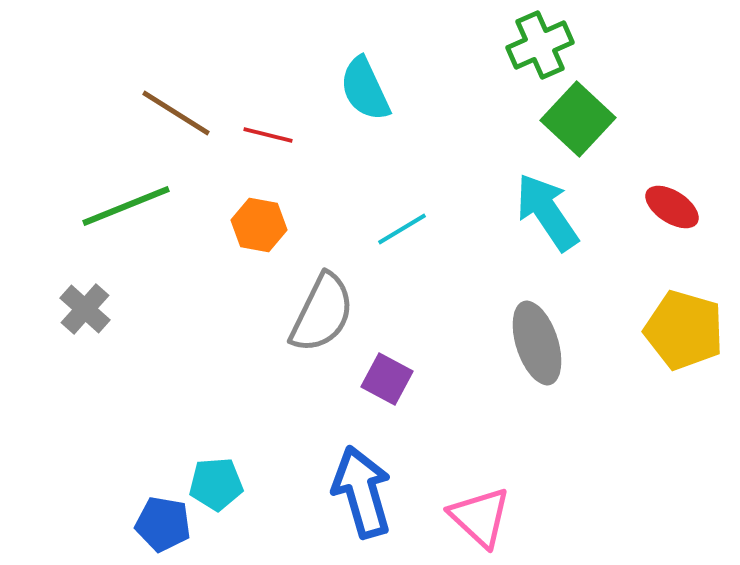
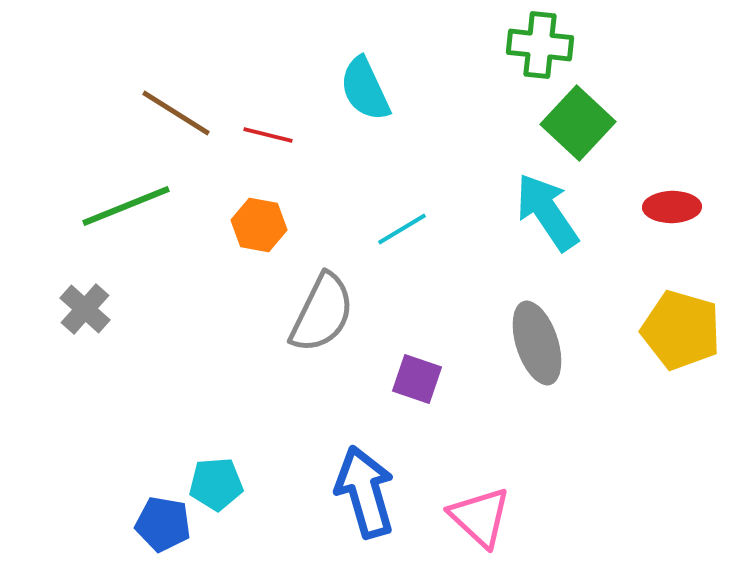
green cross: rotated 30 degrees clockwise
green square: moved 4 px down
red ellipse: rotated 34 degrees counterclockwise
yellow pentagon: moved 3 px left
purple square: moved 30 px right; rotated 9 degrees counterclockwise
blue arrow: moved 3 px right
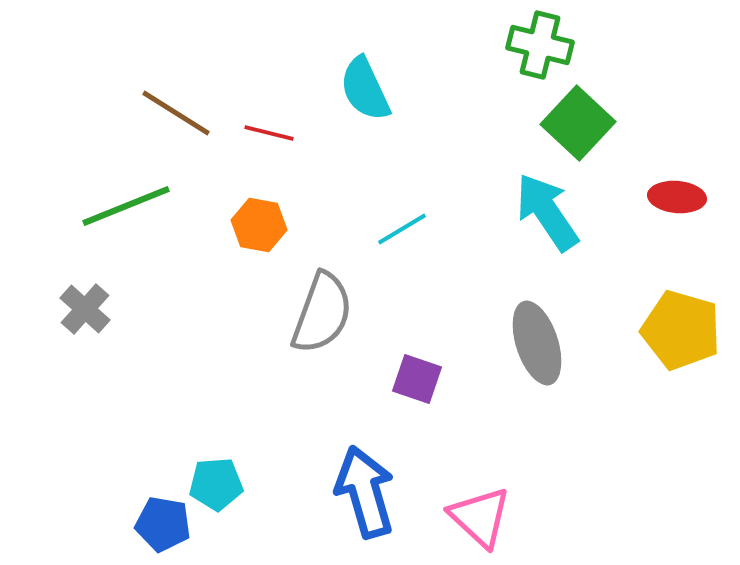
green cross: rotated 8 degrees clockwise
red line: moved 1 px right, 2 px up
red ellipse: moved 5 px right, 10 px up; rotated 6 degrees clockwise
gray semicircle: rotated 6 degrees counterclockwise
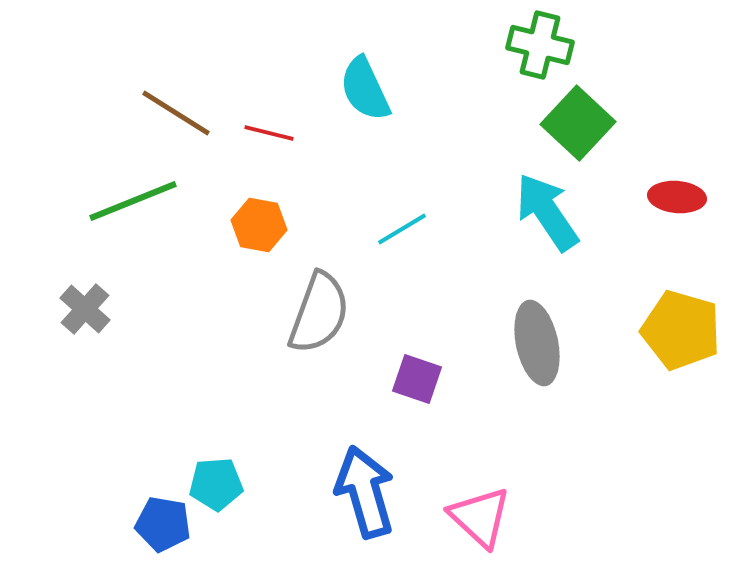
green line: moved 7 px right, 5 px up
gray semicircle: moved 3 px left
gray ellipse: rotated 6 degrees clockwise
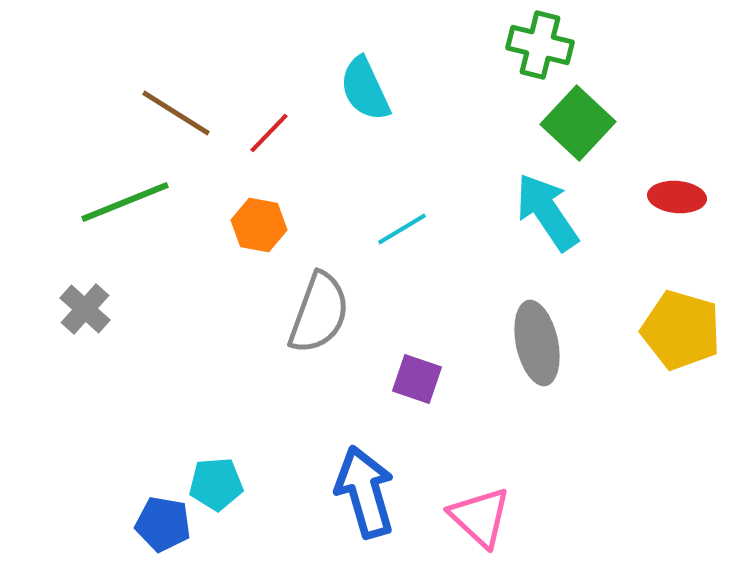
red line: rotated 60 degrees counterclockwise
green line: moved 8 px left, 1 px down
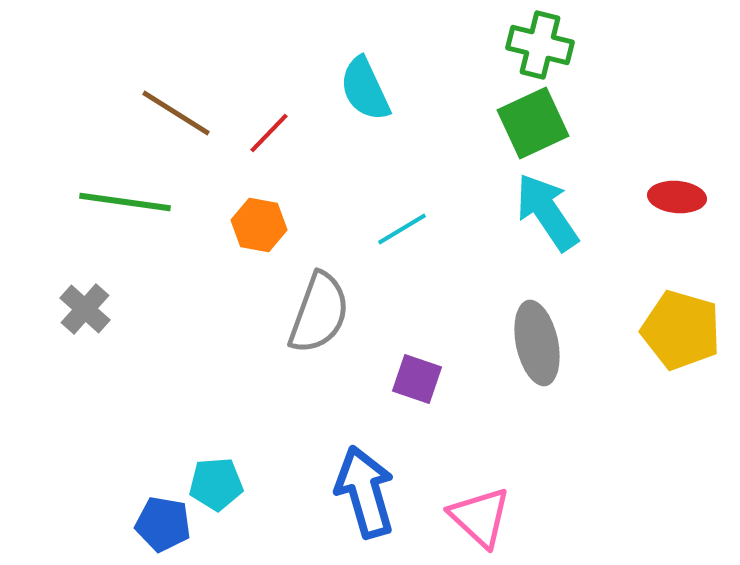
green square: moved 45 px left; rotated 22 degrees clockwise
green line: rotated 30 degrees clockwise
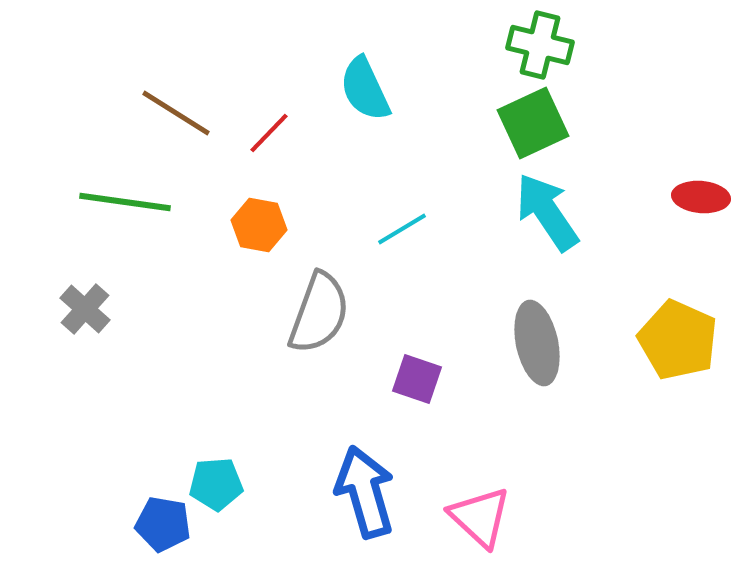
red ellipse: moved 24 px right
yellow pentagon: moved 3 px left, 10 px down; rotated 8 degrees clockwise
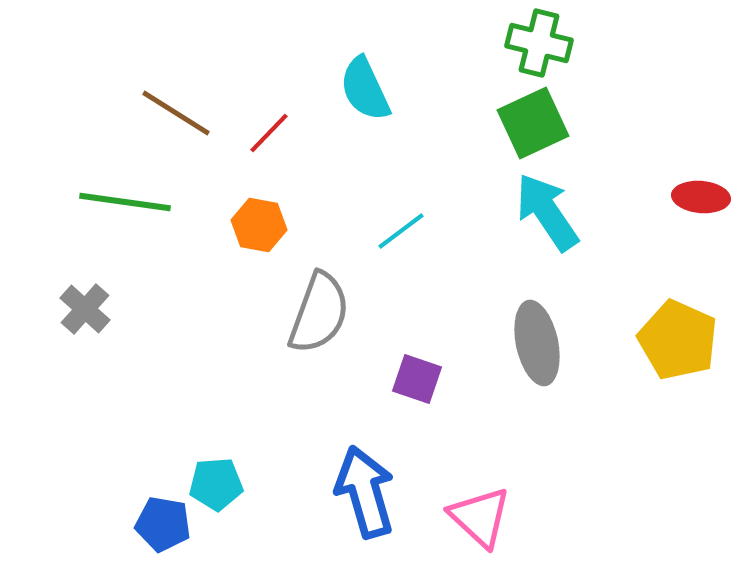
green cross: moved 1 px left, 2 px up
cyan line: moved 1 px left, 2 px down; rotated 6 degrees counterclockwise
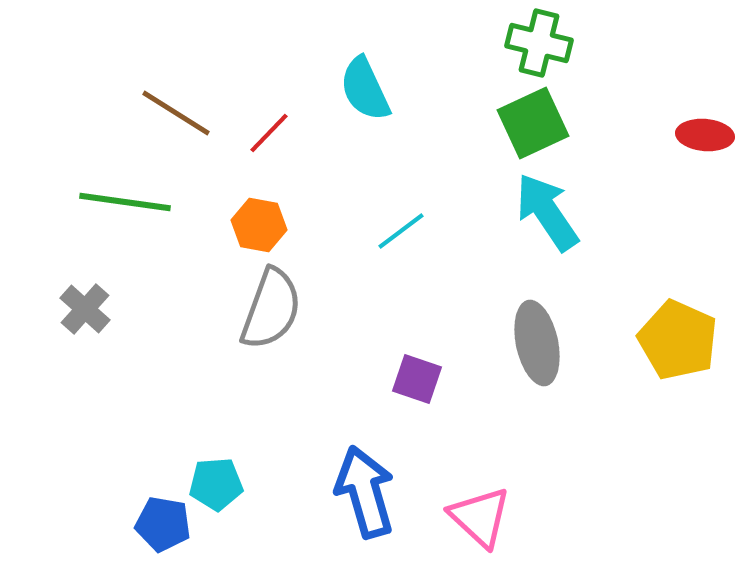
red ellipse: moved 4 px right, 62 px up
gray semicircle: moved 48 px left, 4 px up
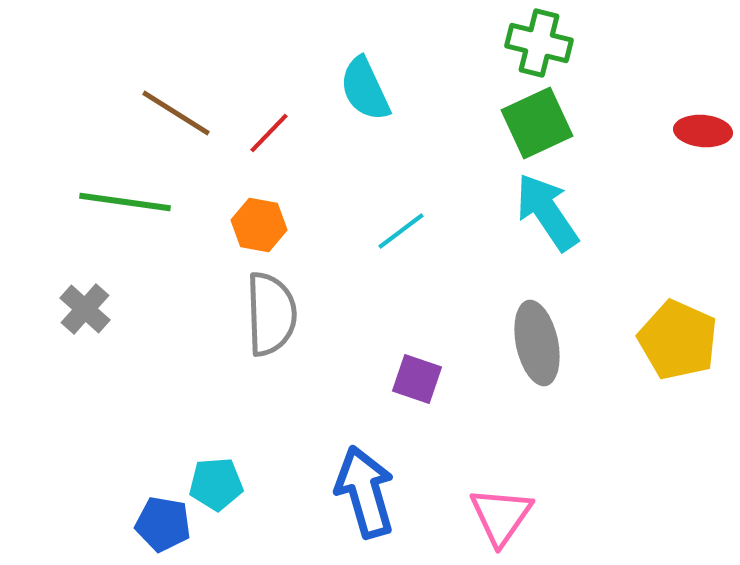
green square: moved 4 px right
red ellipse: moved 2 px left, 4 px up
gray semicircle: moved 5 px down; rotated 22 degrees counterclockwise
pink triangle: moved 21 px right, 1 px up; rotated 22 degrees clockwise
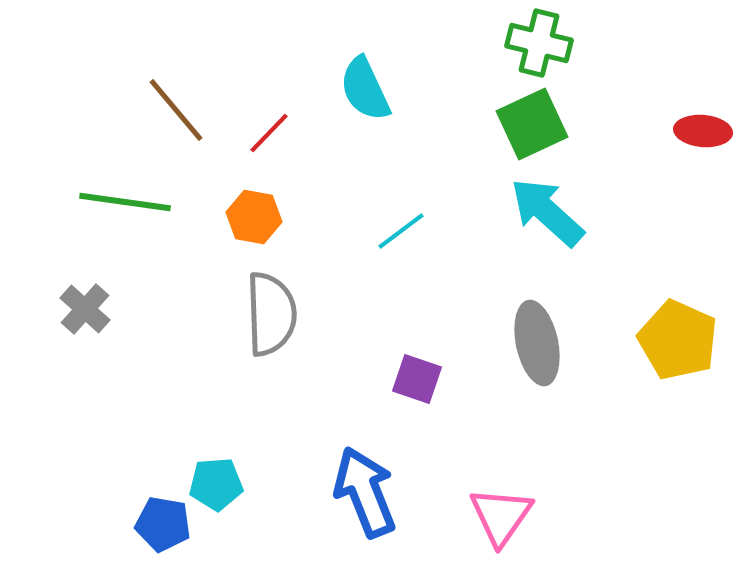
brown line: moved 3 px up; rotated 18 degrees clockwise
green square: moved 5 px left, 1 px down
cyan arrow: rotated 14 degrees counterclockwise
orange hexagon: moved 5 px left, 8 px up
blue arrow: rotated 6 degrees counterclockwise
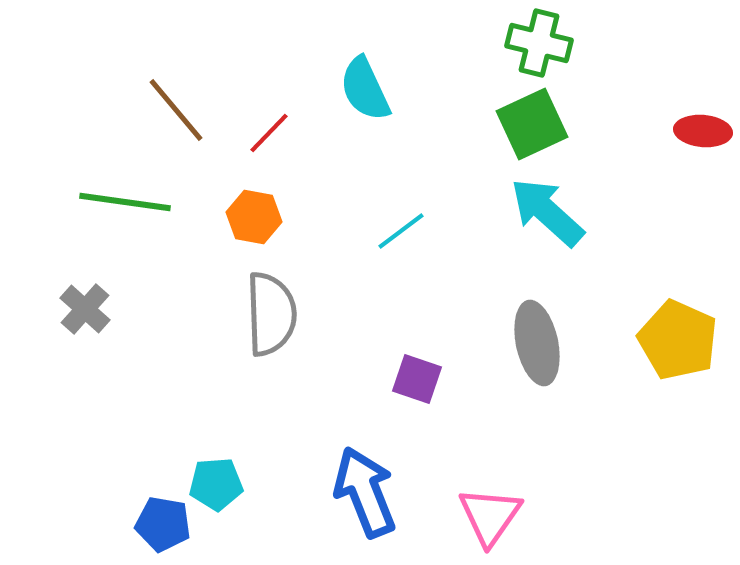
pink triangle: moved 11 px left
